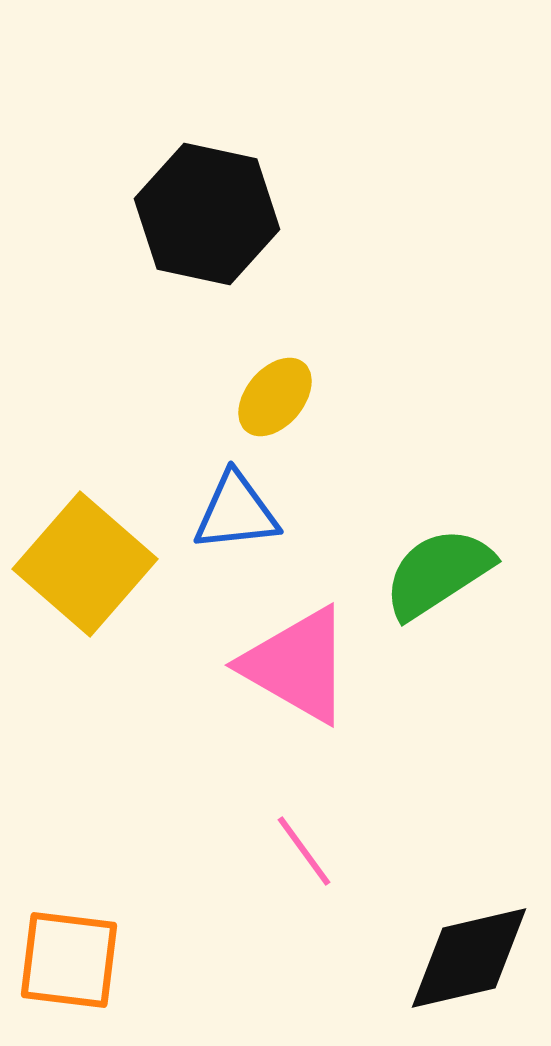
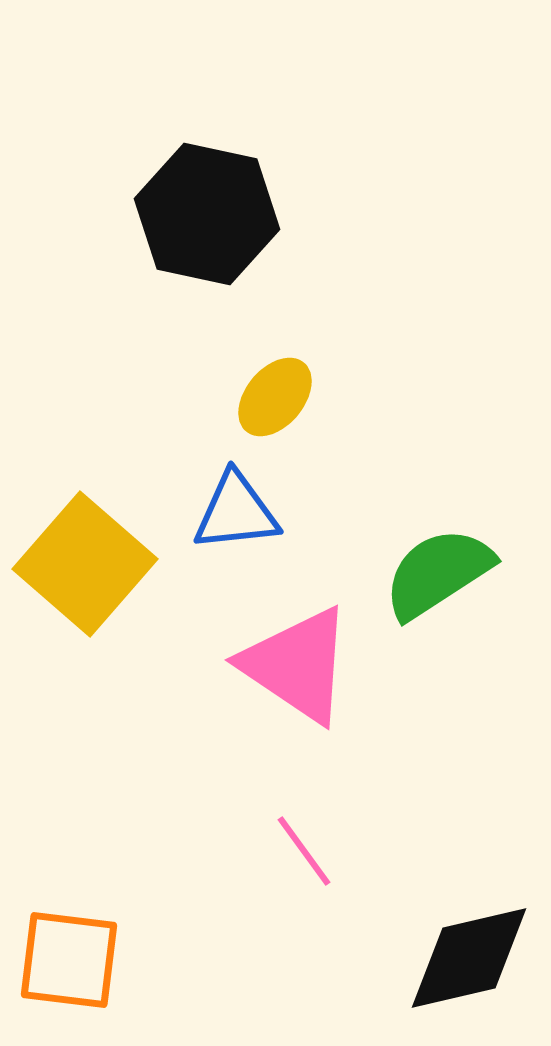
pink triangle: rotated 4 degrees clockwise
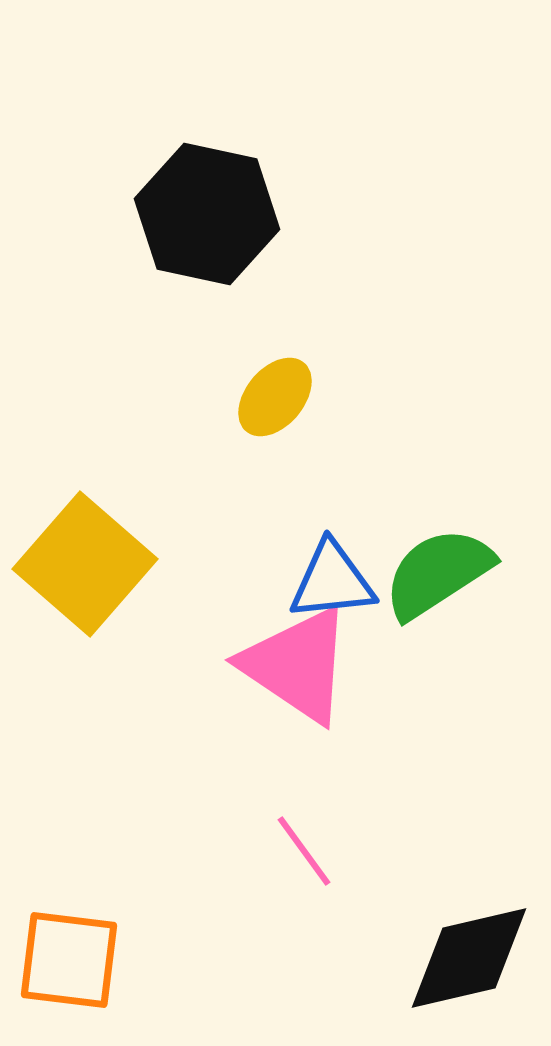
blue triangle: moved 96 px right, 69 px down
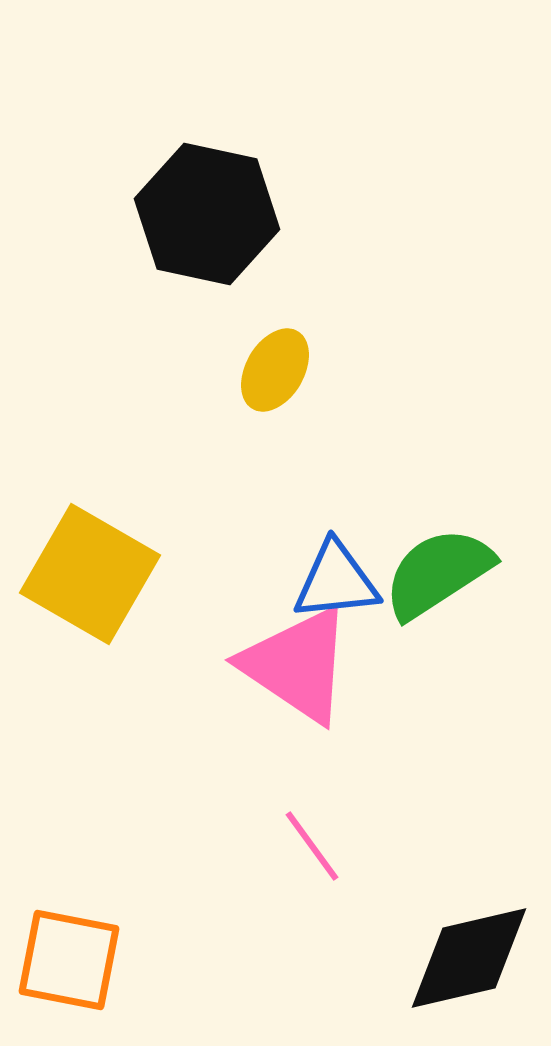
yellow ellipse: moved 27 px up; rotated 10 degrees counterclockwise
yellow square: moved 5 px right, 10 px down; rotated 11 degrees counterclockwise
blue triangle: moved 4 px right
pink line: moved 8 px right, 5 px up
orange square: rotated 4 degrees clockwise
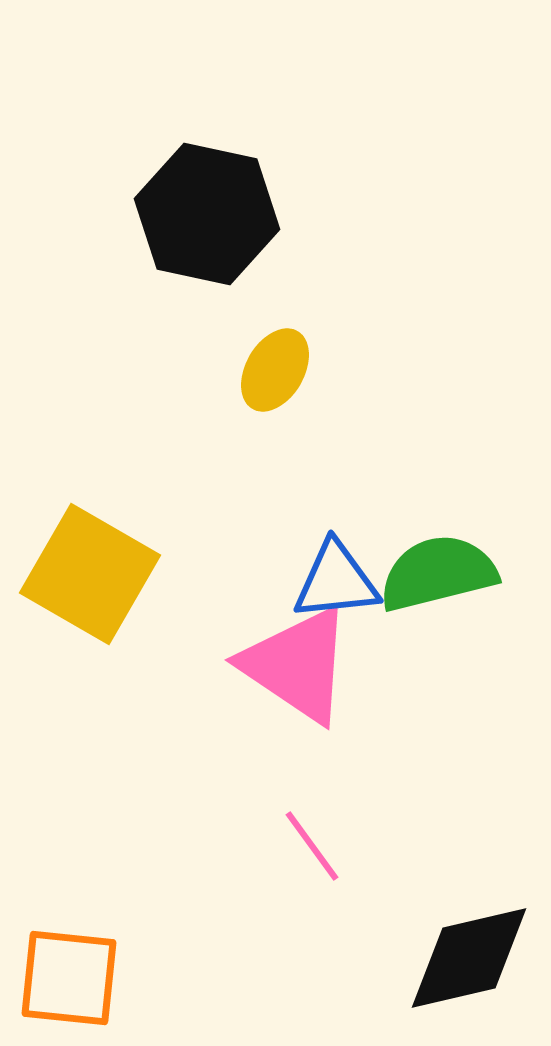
green semicircle: rotated 19 degrees clockwise
orange square: moved 18 px down; rotated 5 degrees counterclockwise
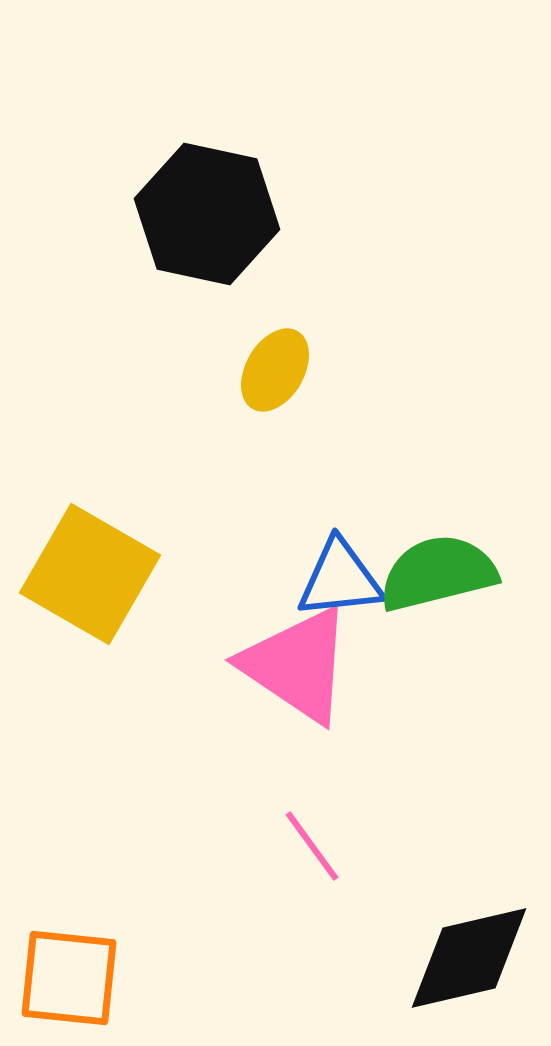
blue triangle: moved 4 px right, 2 px up
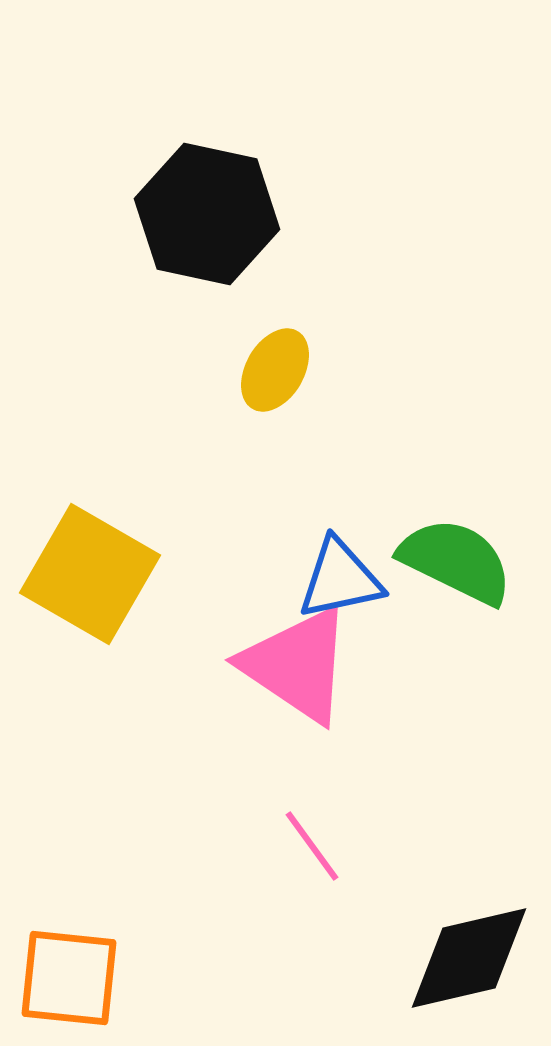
green semicircle: moved 18 px right, 12 px up; rotated 40 degrees clockwise
blue triangle: rotated 6 degrees counterclockwise
